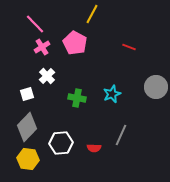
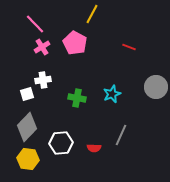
white cross: moved 4 px left, 4 px down; rotated 35 degrees clockwise
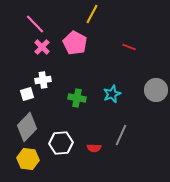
pink cross: rotated 14 degrees counterclockwise
gray circle: moved 3 px down
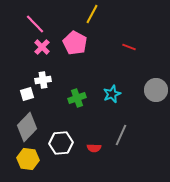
green cross: rotated 30 degrees counterclockwise
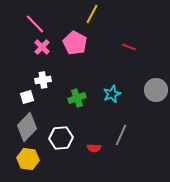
white square: moved 3 px down
white hexagon: moved 5 px up
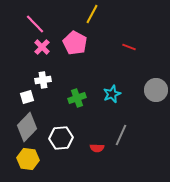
red semicircle: moved 3 px right
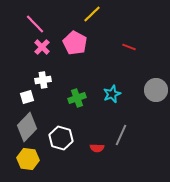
yellow line: rotated 18 degrees clockwise
white hexagon: rotated 20 degrees clockwise
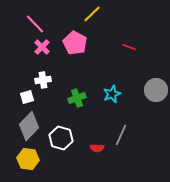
gray diamond: moved 2 px right, 1 px up
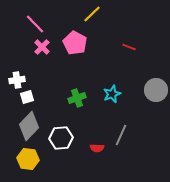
white cross: moved 26 px left
white hexagon: rotated 20 degrees counterclockwise
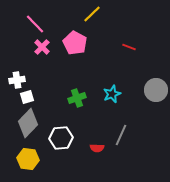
gray diamond: moved 1 px left, 3 px up
